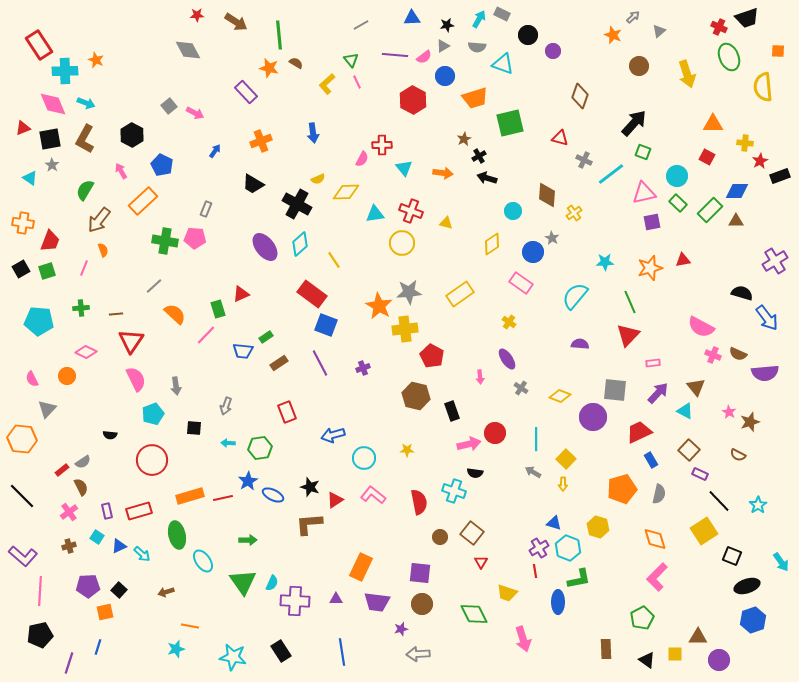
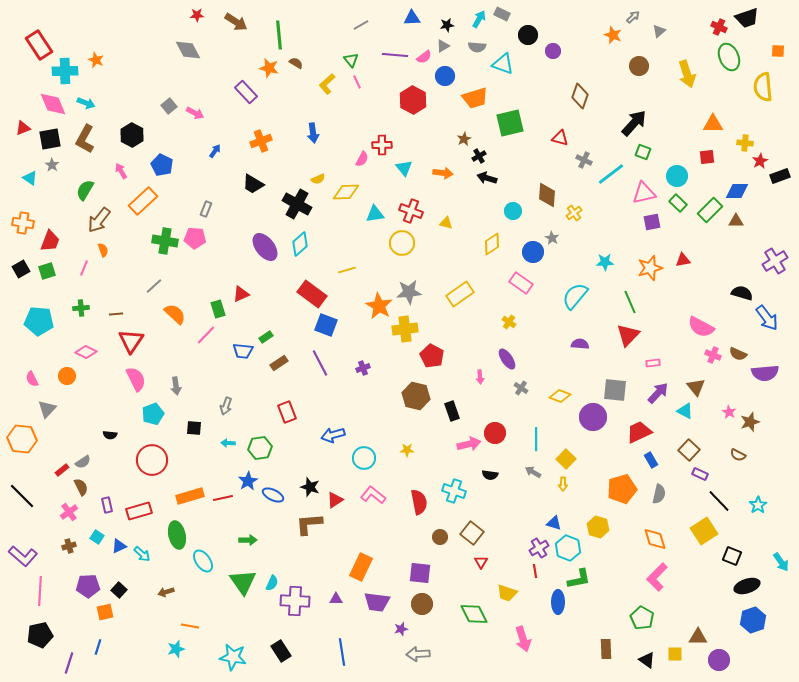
red square at (707, 157): rotated 35 degrees counterclockwise
yellow line at (334, 260): moved 13 px right, 10 px down; rotated 72 degrees counterclockwise
black semicircle at (475, 473): moved 15 px right, 2 px down
purple rectangle at (107, 511): moved 6 px up
green pentagon at (642, 618): rotated 15 degrees counterclockwise
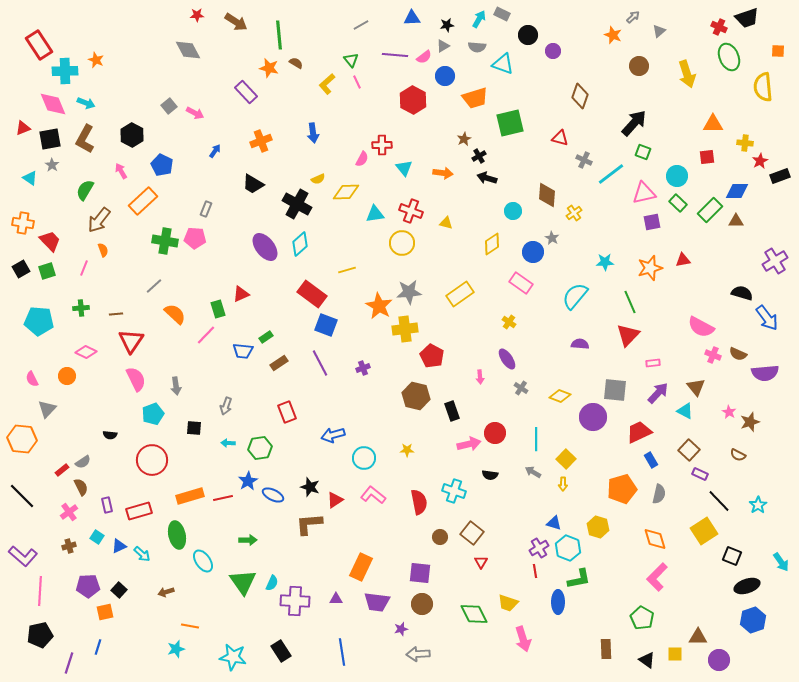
red trapezoid at (50, 241): rotated 65 degrees counterclockwise
yellow trapezoid at (507, 593): moved 1 px right, 10 px down
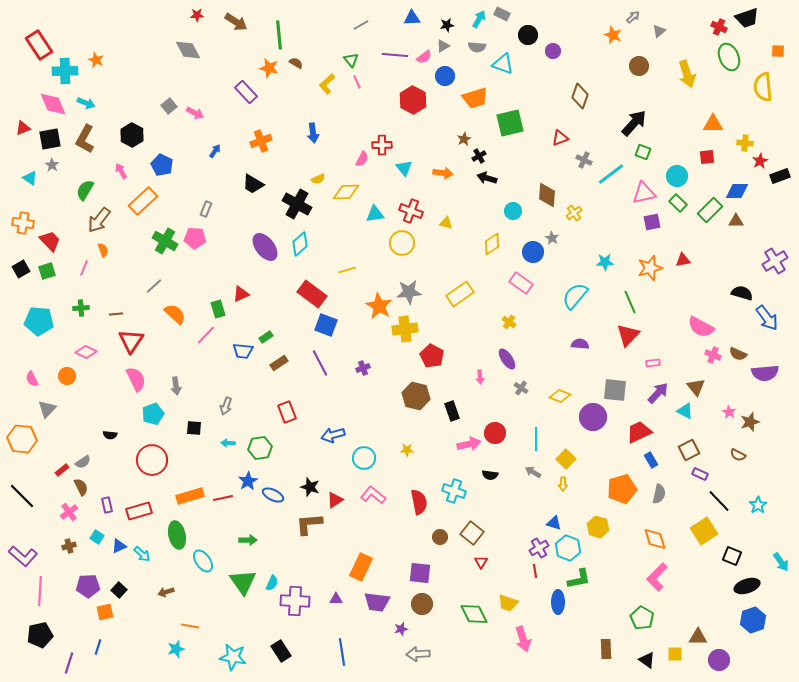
red triangle at (560, 138): rotated 36 degrees counterclockwise
green cross at (165, 241): rotated 20 degrees clockwise
brown square at (689, 450): rotated 20 degrees clockwise
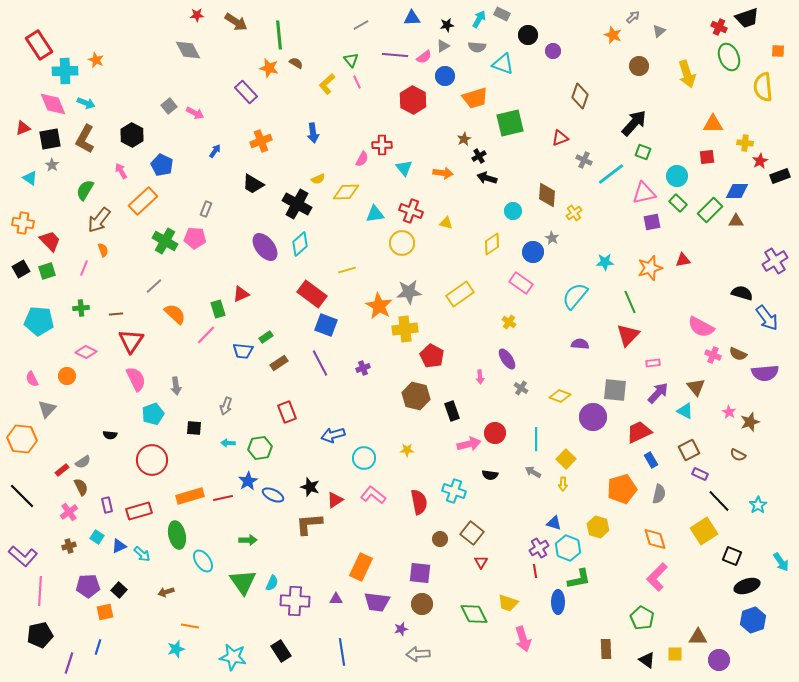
brown circle at (440, 537): moved 2 px down
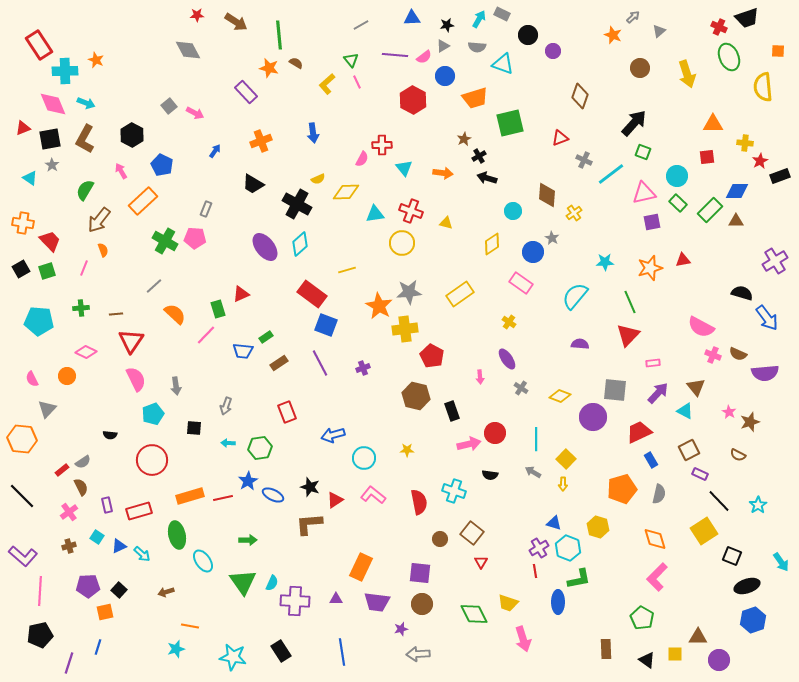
brown circle at (639, 66): moved 1 px right, 2 px down
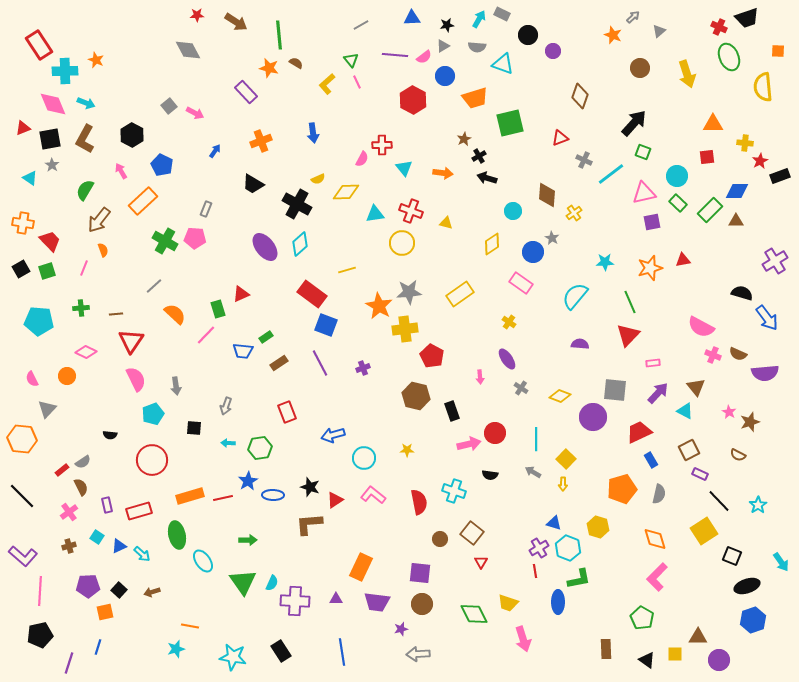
blue ellipse at (273, 495): rotated 25 degrees counterclockwise
brown arrow at (166, 592): moved 14 px left
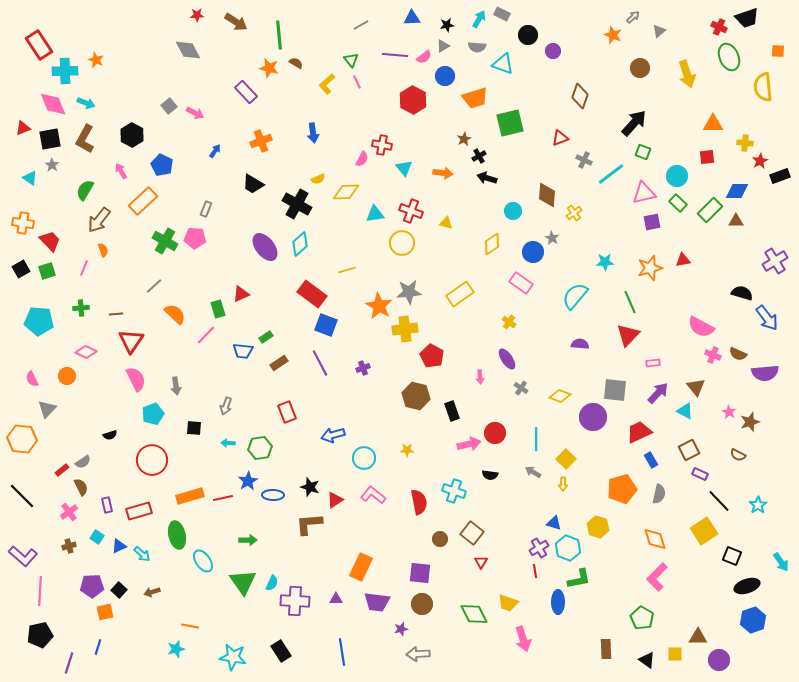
red cross at (382, 145): rotated 12 degrees clockwise
black semicircle at (110, 435): rotated 24 degrees counterclockwise
purple pentagon at (88, 586): moved 4 px right
